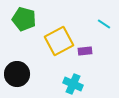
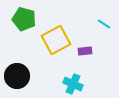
yellow square: moved 3 px left, 1 px up
black circle: moved 2 px down
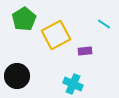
green pentagon: rotated 25 degrees clockwise
yellow square: moved 5 px up
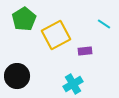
cyan cross: rotated 36 degrees clockwise
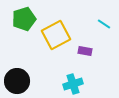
green pentagon: rotated 15 degrees clockwise
purple rectangle: rotated 16 degrees clockwise
black circle: moved 5 px down
cyan cross: rotated 12 degrees clockwise
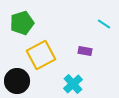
green pentagon: moved 2 px left, 4 px down
yellow square: moved 15 px left, 20 px down
cyan cross: rotated 24 degrees counterclockwise
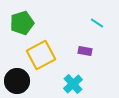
cyan line: moved 7 px left, 1 px up
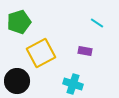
green pentagon: moved 3 px left, 1 px up
yellow square: moved 2 px up
cyan cross: rotated 30 degrees counterclockwise
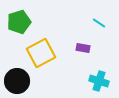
cyan line: moved 2 px right
purple rectangle: moved 2 px left, 3 px up
cyan cross: moved 26 px right, 3 px up
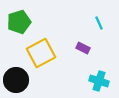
cyan line: rotated 32 degrees clockwise
purple rectangle: rotated 16 degrees clockwise
black circle: moved 1 px left, 1 px up
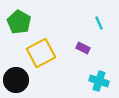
green pentagon: rotated 25 degrees counterclockwise
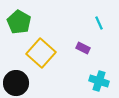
yellow square: rotated 20 degrees counterclockwise
black circle: moved 3 px down
